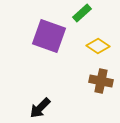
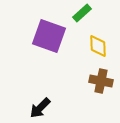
yellow diamond: rotated 55 degrees clockwise
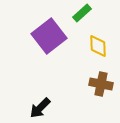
purple square: rotated 32 degrees clockwise
brown cross: moved 3 px down
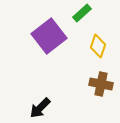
yellow diamond: rotated 20 degrees clockwise
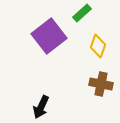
black arrow: moved 1 px right, 1 px up; rotated 20 degrees counterclockwise
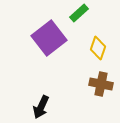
green rectangle: moved 3 px left
purple square: moved 2 px down
yellow diamond: moved 2 px down
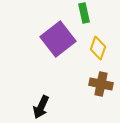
green rectangle: moved 5 px right; rotated 60 degrees counterclockwise
purple square: moved 9 px right, 1 px down
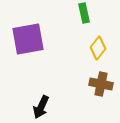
purple square: moved 30 px left; rotated 28 degrees clockwise
yellow diamond: rotated 20 degrees clockwise
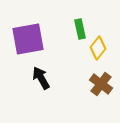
green rectangle: moved 4 px left, 16 px down
brown cross: rotated 25 degrees clockwise
black arrow: moved 29 px up; rotated 125 degrees clockwise
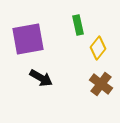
green rectangle: moved 2 px left, 4 px up
black arrow: rotated 150 degrees clockwise
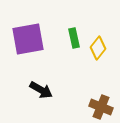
green rectangle: moved 4 px left, 13 px down
black arrow: moved 12 px down
brown cross: moved 23 px down; rotated 15 degrees counterclockwise
